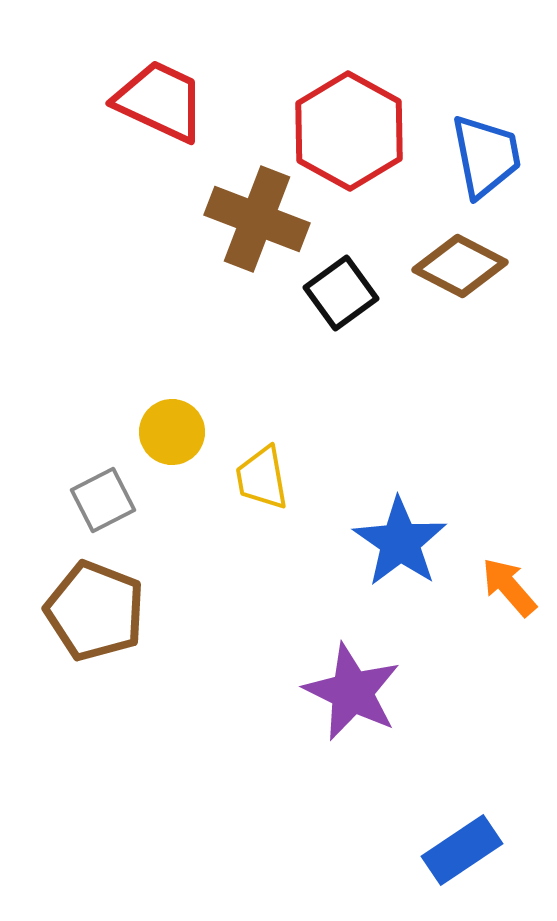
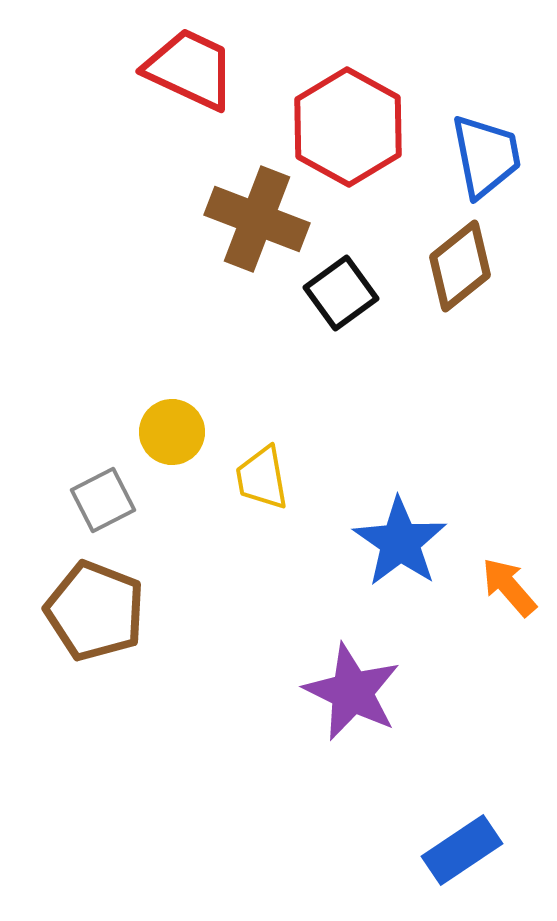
red trapezoid: moved 30 px right, 32 px up
red hexagon: moved 1 px left, 4 px up
brown diamond: rotated 66 degrees counterclockwise
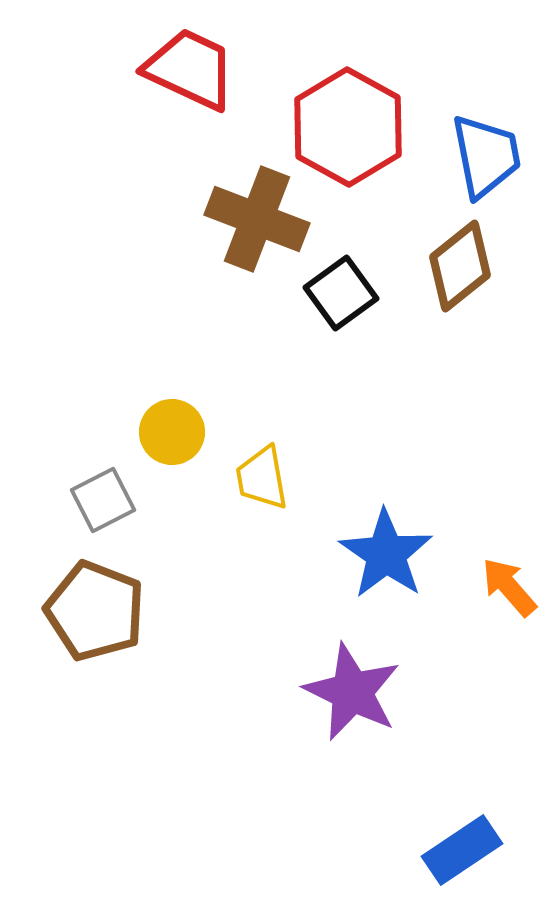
blue star: moved 14 px left, 12 px down
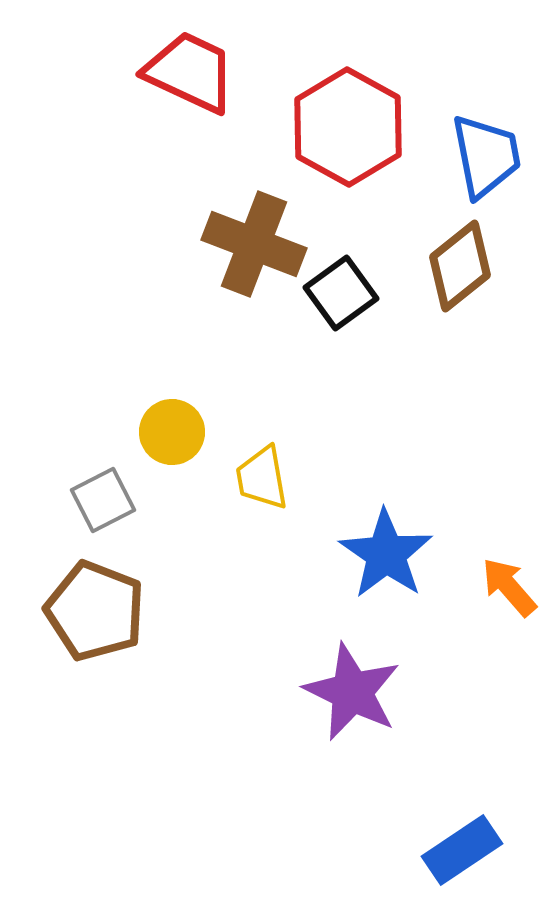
red trapezoid: moved 3 px down
brown cross: moved 3 px left, 25 px down
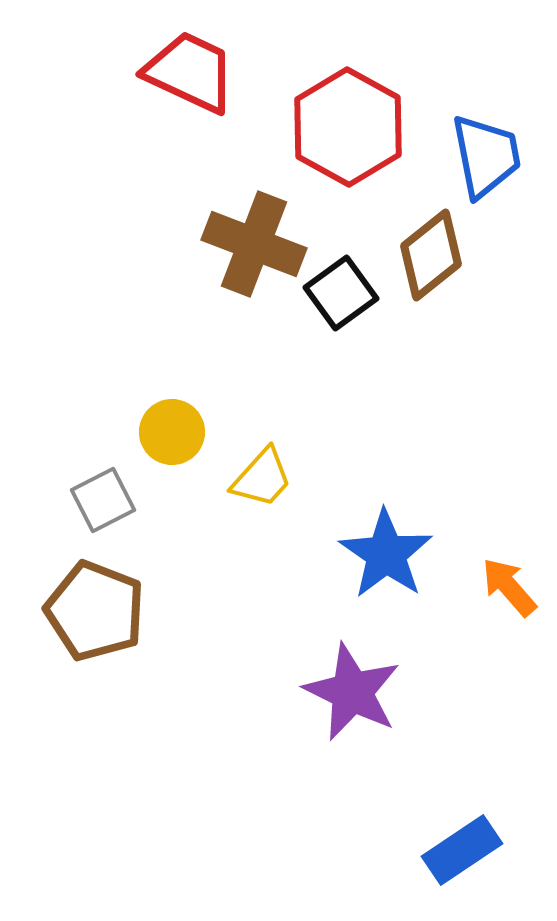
brown diamond: moved 29 px left, 11 px up
yellow trapezoid: rotated 128 degrees counterclockwise
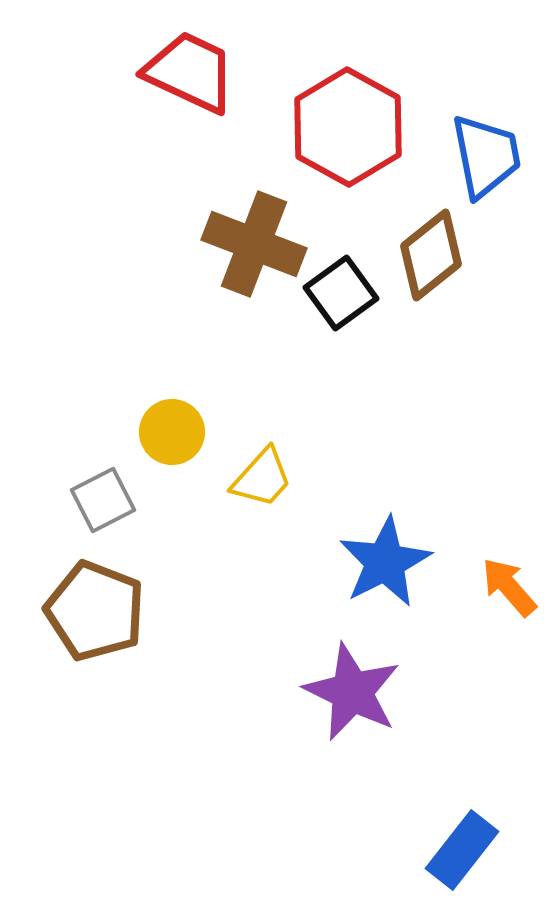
blue star: moved 1 px left, 8 px down; rotated 10 degrees clockwise
blue rectangle: rotated 18 degrees counterclockwise
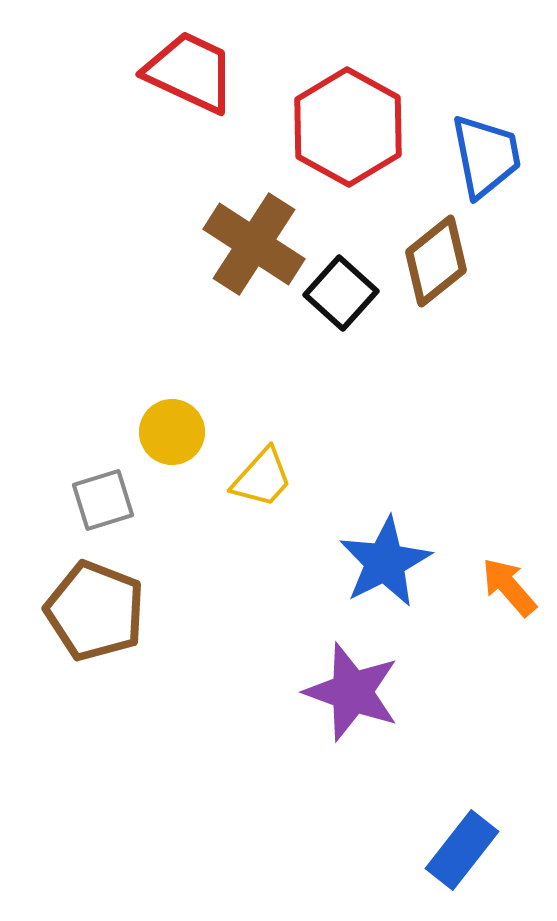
brown cross: rotated 12 degrees clockwise
brown diamond: moved 5 px right, 6 px down
black square: rotated 12 degrees counterclockwise
gray square: rotated 10 degrees clockwise
purple star: rotated 6 degrees counterclockwise
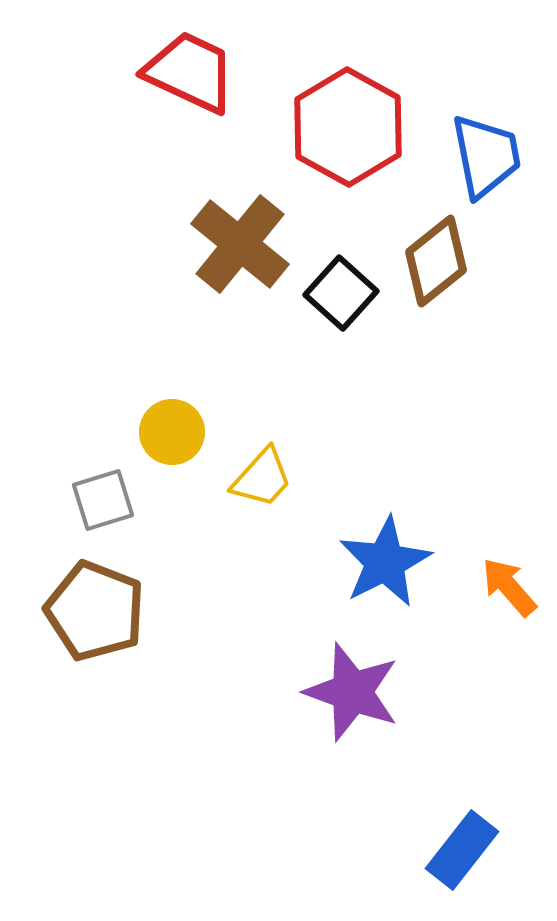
brown cross: moved 14 px left; rotated 6 degrees clockwise
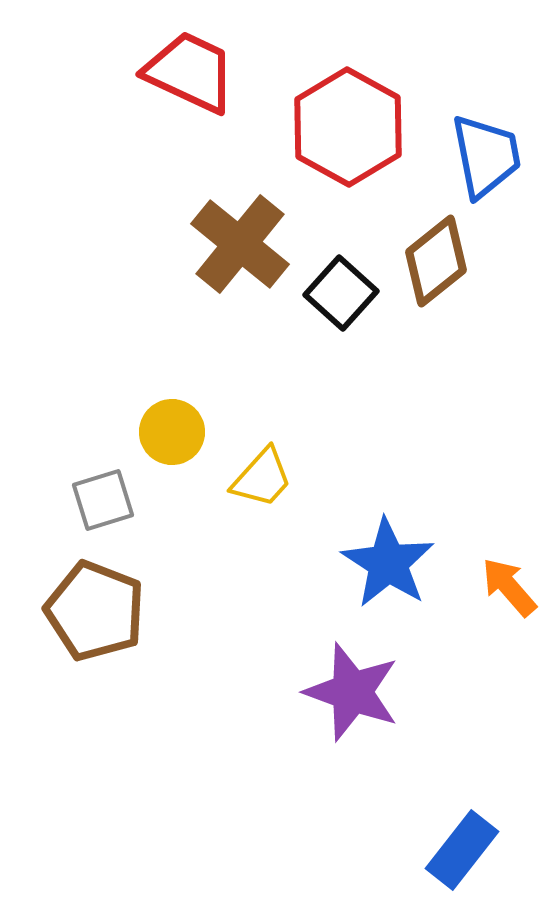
blue star: moved 3 px right, 1 px down; rotated 12 degrees counterclockwise
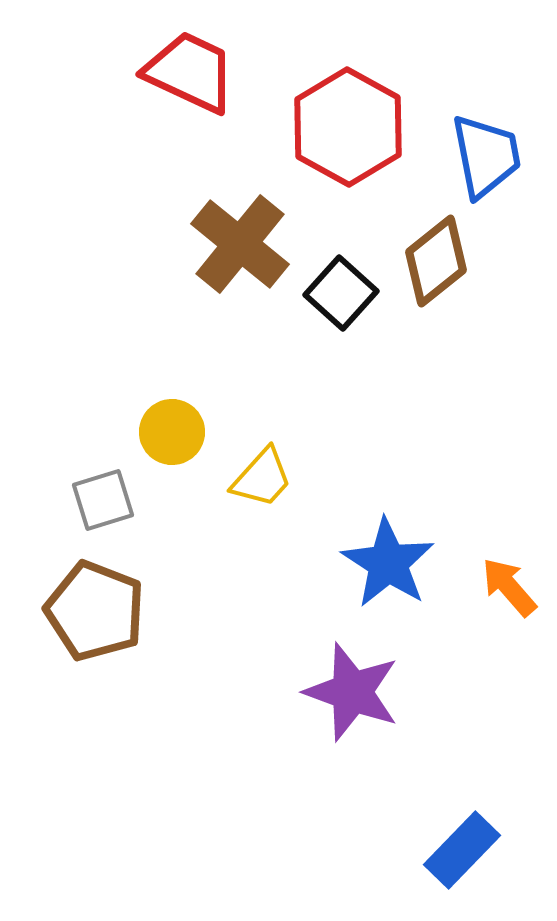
blue rectangle: rotated 6 degrees clockwise
